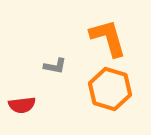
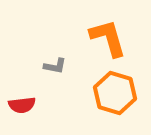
orange hexagon: moved 5 px right, 4 px down
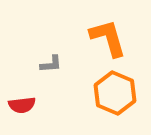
gray L-shape: moved 4 px left, 2 px up; rotated 15 degrees counterclockwise
orange hexagon: rotated 6 degrees clockwise
